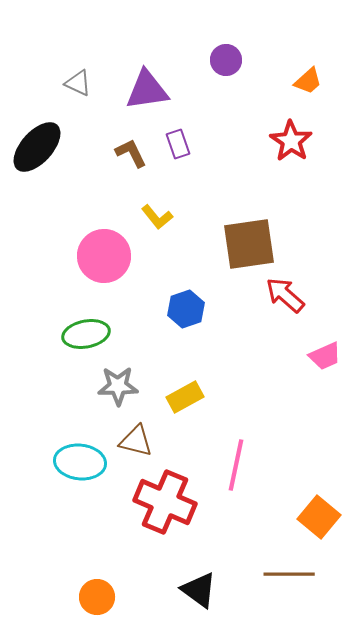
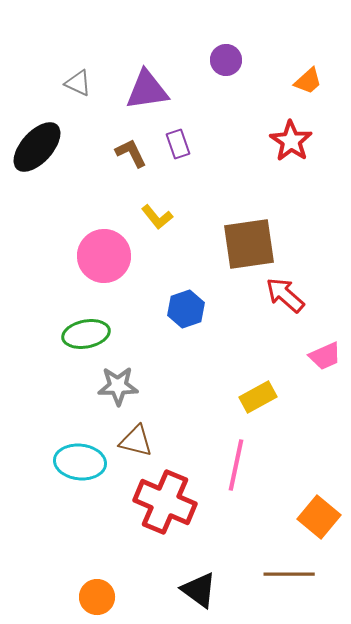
yellow rectangle: moved 73 px right
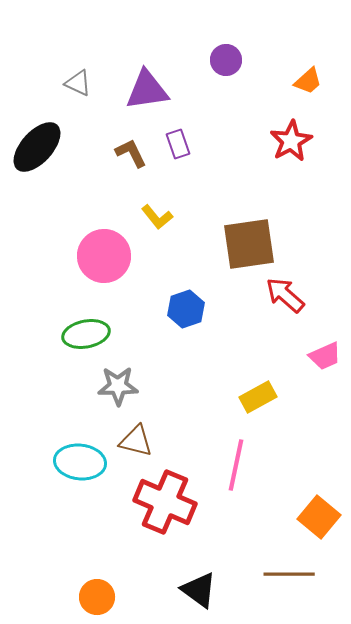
red star: rotated 9 degrees clockwise
